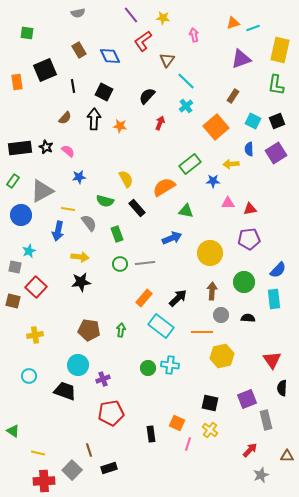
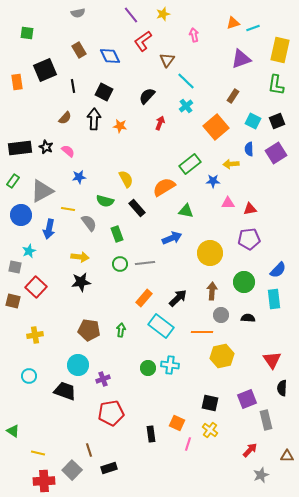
yellow star at (163, 18): moved 4 px up; rotated 24 degrees counterclockwise
blue arrow at (58, 231): moved 9 px left, 2 px up
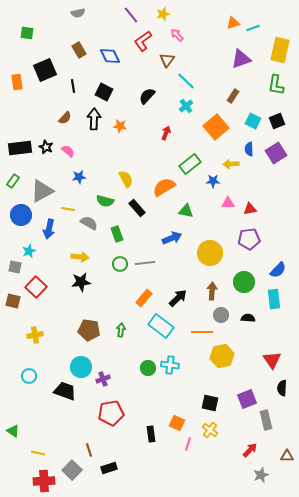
pink arrow at (194, 35): moved 17 px left; rotated 32 degrees counterclockwise
red arrow at (160, 123): moved 6 px right, 10 px down
gray semicircle at (89, 223): rotated 24 degrees counterclockwise
cyan circle at (78, 365): moved 3 px right, 2 px down
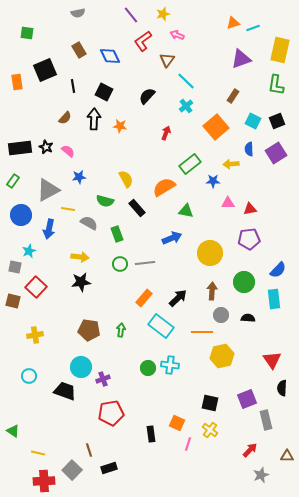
pink arrow at (177, 35): rotated 24 degrees counterclockwise
gray triangle at (42, 191): moved 6 px right, 1 px up
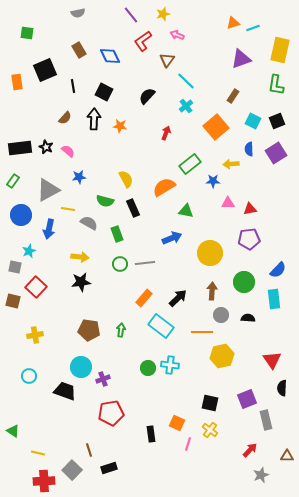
black rectangle at (137, 208): moved 4 px left; rotated 18 degrees clockwise
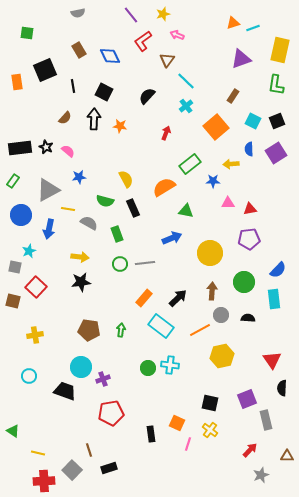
orange line at (202, 332): moved 2 px left, 2 px up; rotated 30 degrees counterclockwise
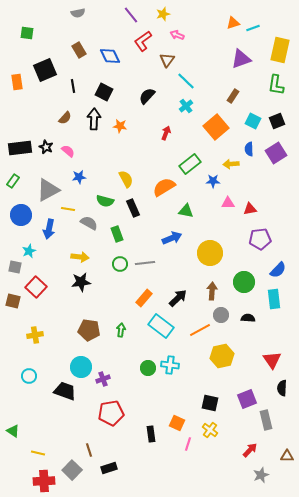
purple pentagon at (249, 239): moved 11 px right
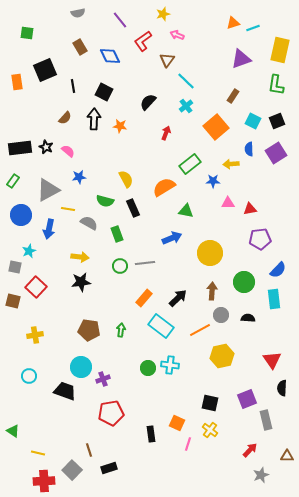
purple line at (131, 15): moved 11 px left, 5 px down
brown rectangle at (79, 50): moved 1 px right, 3 px up
black semicircle at (147, 96): moved 1 px right, 6 px down
green circle at (120, 264): moved 2 px down
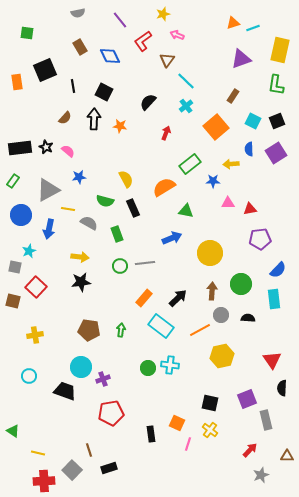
green circle at (244, 282): moved 3 px left, 2 px down
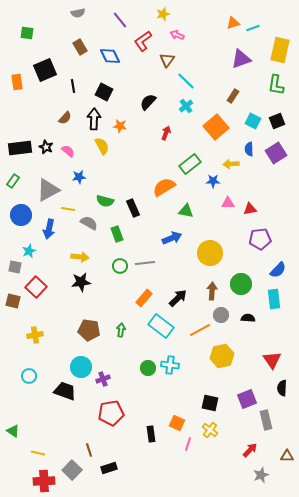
yellow semicircle at (126, 179): moved 24 px left, 33 px up
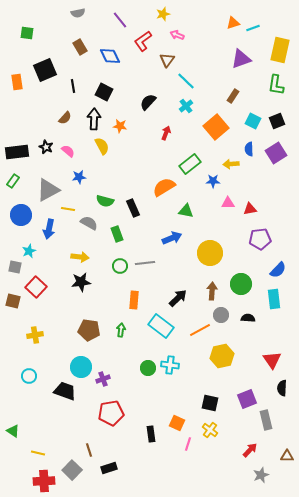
black rectangle at (20, 148): moved 3 px left, 4 px down
orange rectangle at (144, 298): moved 10 px left, 2 px down; rotated 36 degrees counterclockwise
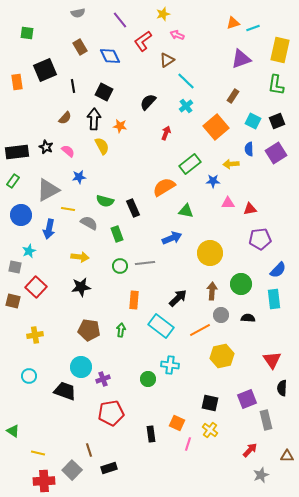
brown triangle at (167, 60): rotated 21 degrees clockwise
black star at (81, 282): moved 5 px down
green circle at (148, 368): moved 11 px down
